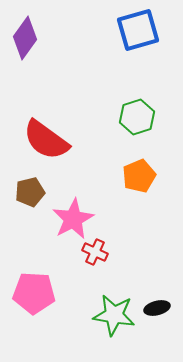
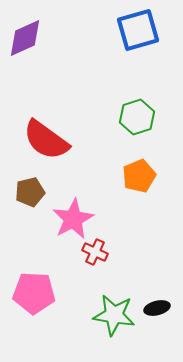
purple diamond: rotated 30 degrees clockwise
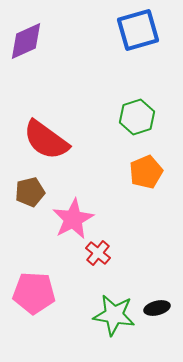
purple diamond: moved 1 px right, 3 px down
orange pentagon: moved 7 px right, 4 px up
red cross: moved 3 px right, 1 px down; rotated 15 degrees clockwise
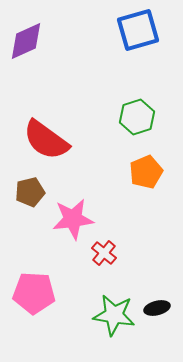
pink star: rotated 21 degrees clockwise
red cross: moved 6 px right
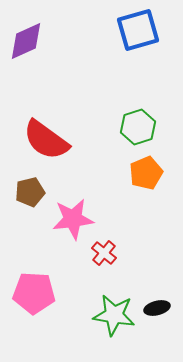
green hexagon: moved 1 px right, 10 px down
orange pentagon: moved 1 px down
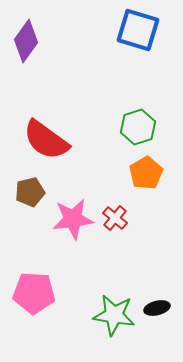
blue square: rotated 33 degrees clockwise
purple diamond: rotated 30 degrees counterclockwise
orange pentagon: rotated 8 degrees counterclockwise
red cross: moved 11 px right, 35 px up
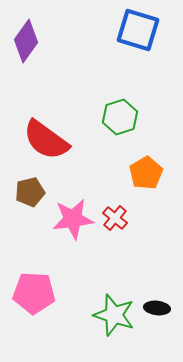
green hexagon: moved 18 px left, 10 px up
black ellipse: rotated 20 degrees clockwise
green star: rotated 9 degrees clockwise
